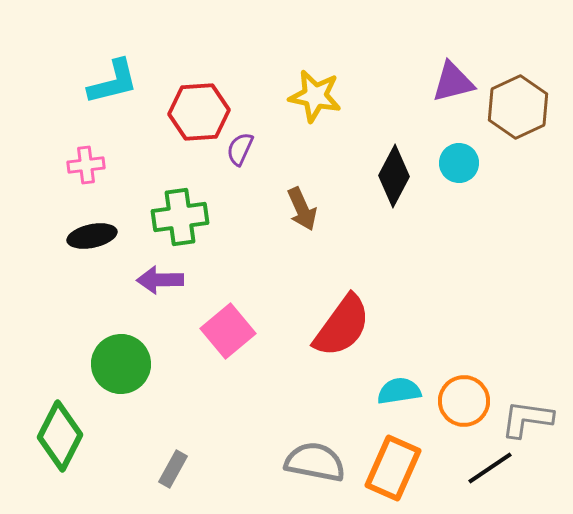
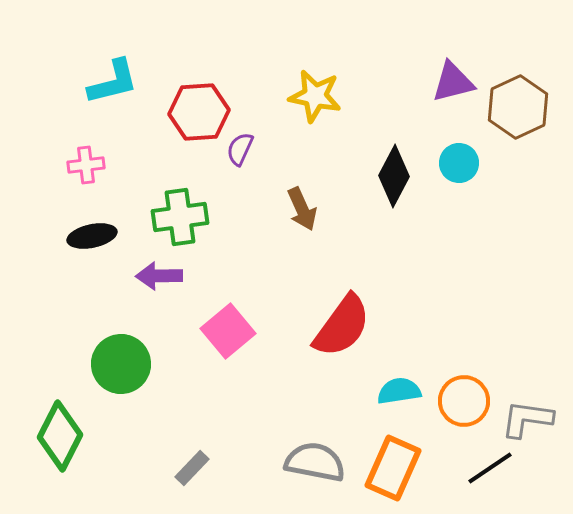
purple arrow: moved 1 px left, 4 px up
gray rectangle: moved 19 px right, 1 px up; rotated 15 degrees clockwise
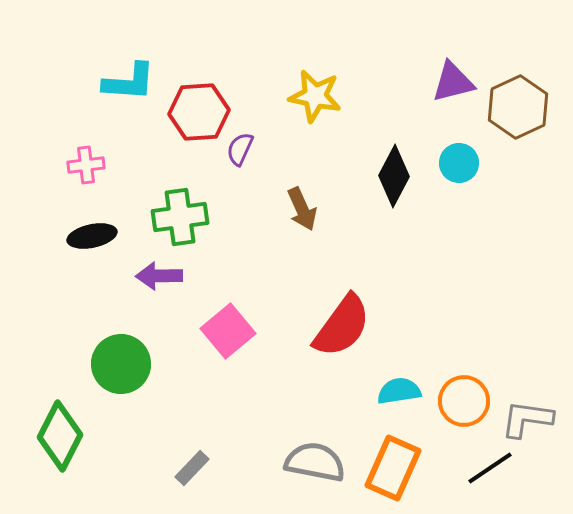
cyan L-shape: moved 16 px right; rotated 18 degrees clockwise
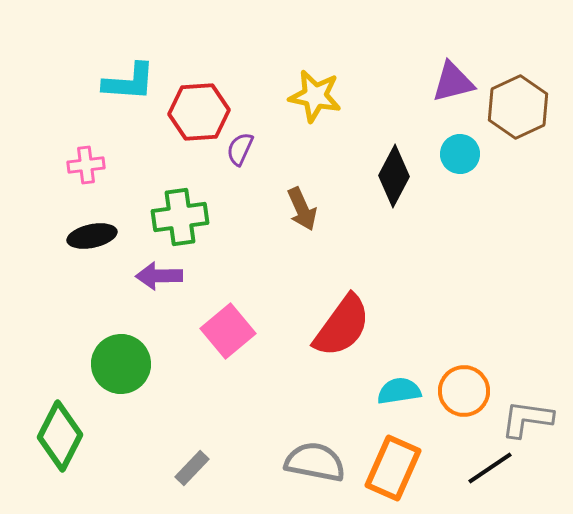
cyan circle: moved 1 px right, 9 px up
orange circle: moved 10 px up
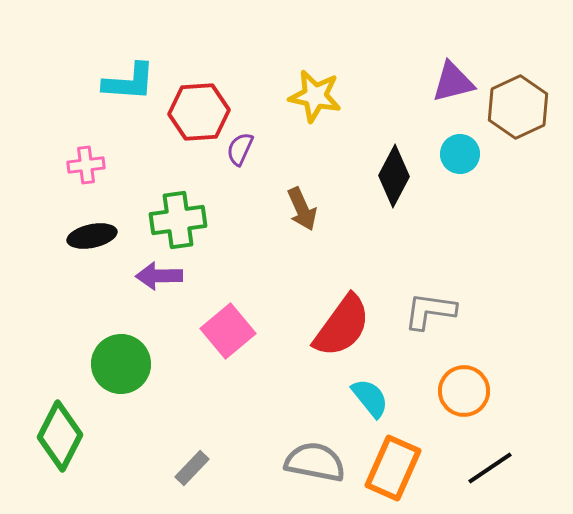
green cross: moved 2 px left, 3 px down
cyan semicircle: moved 29 px left, 7 px down; rotated 60 degrees clockwise
gray L-shape: moved 97 px left, 108 px up
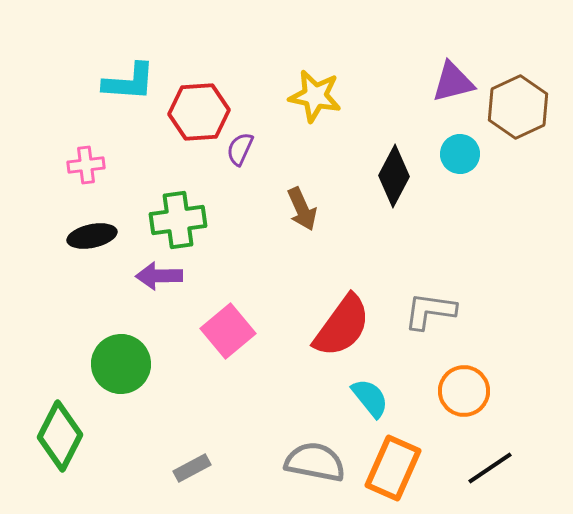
gray rectangle: rotated 18 degrees clockwise
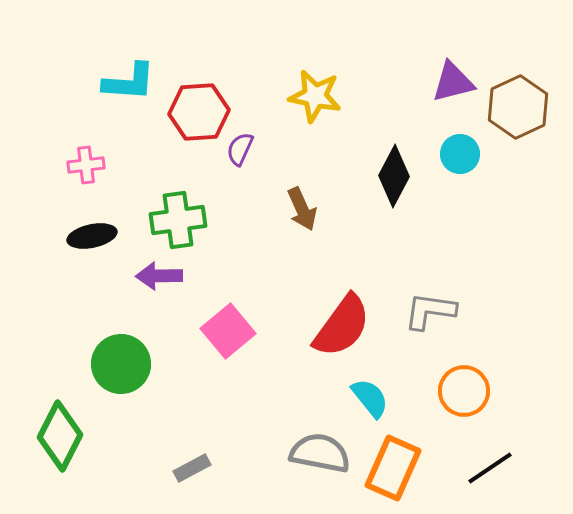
gray semicircle: moved 5 px right, 9 px up
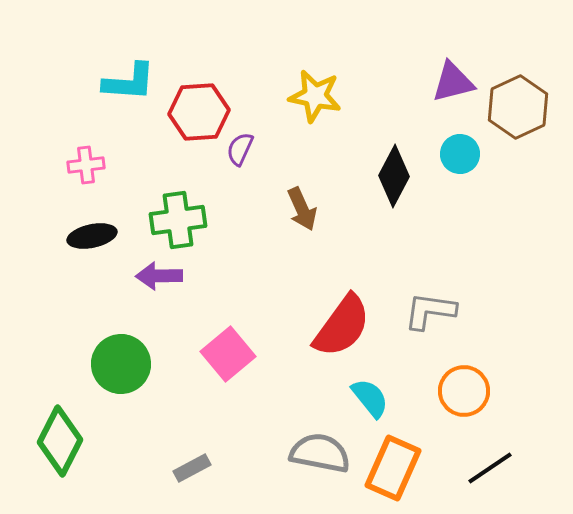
pink square: moved 23 px down
green diamond: moved 5 px down
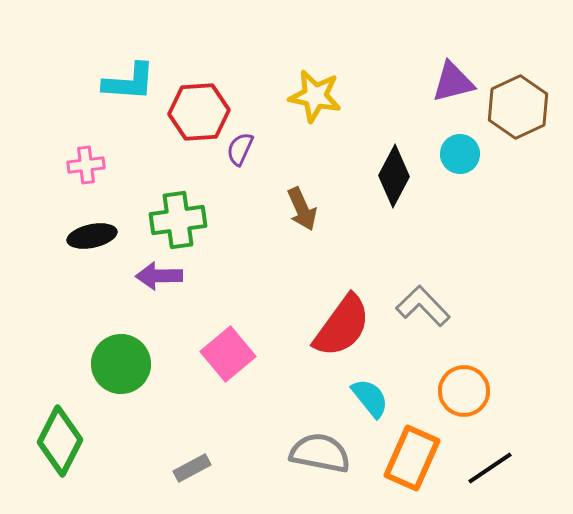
gray L-shape: moved 7 px left, 5 px up; rotated 38 degrees clockwise
orange rectangle: moved 19 px right, 10 px up
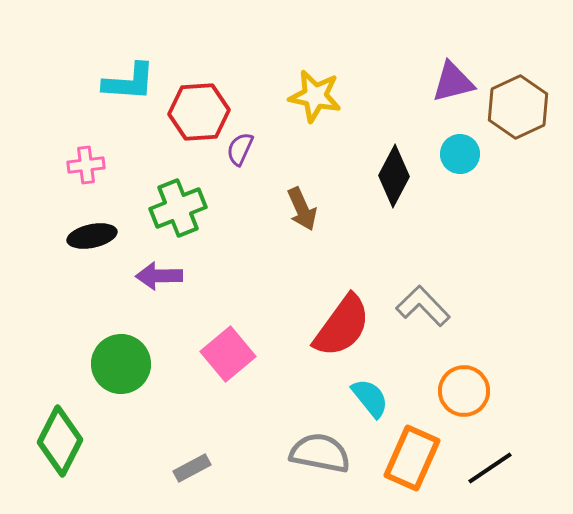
green cross: moved 12 px up; rotated 14 degrees counterclockwise
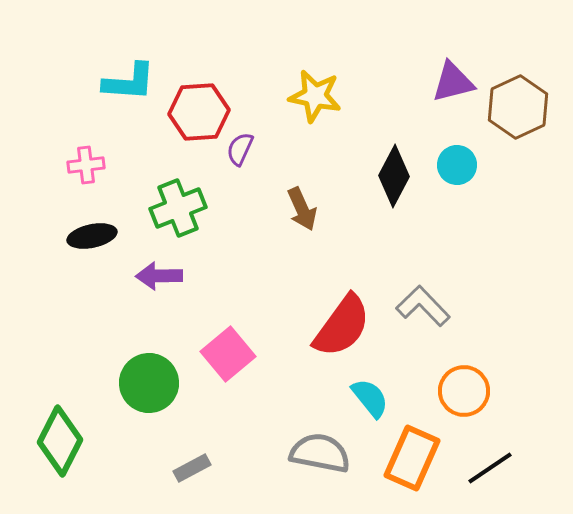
cyan circle: moved 3 px left, 11 px down
green circle: moved 28 px right, 19 px down
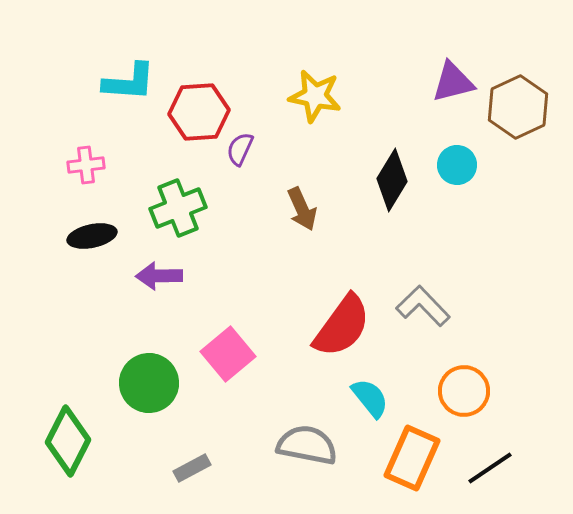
black diamond: moved 2 px left, 4 px down; rotated 4 degrees clockwise
green diamond: moved 8 px right
gray semicircle: moved 13 px left, 8 px up
